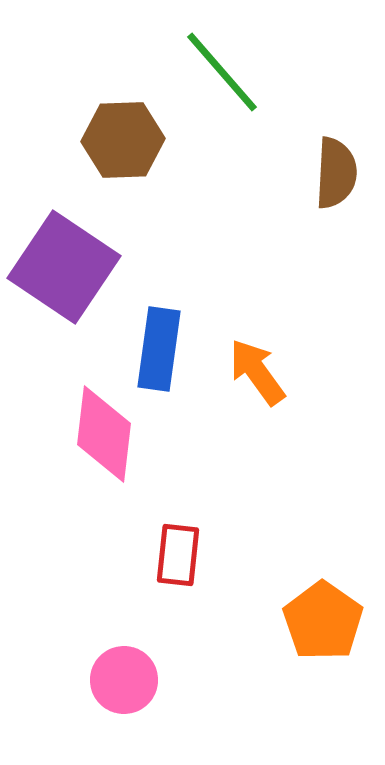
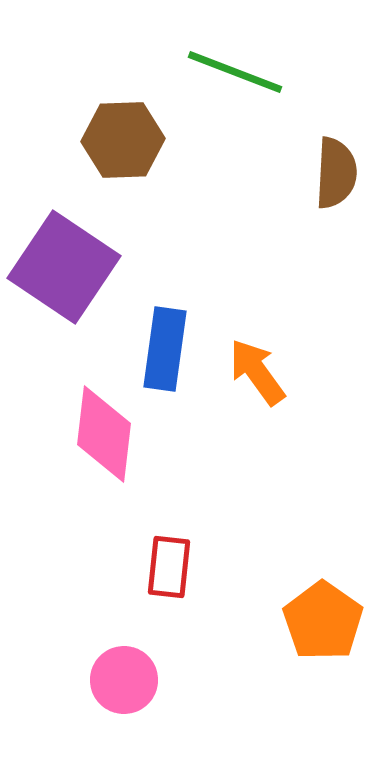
green line: moved 13 px right; rotated 28 degrees counterclockwise
blue rectangle: moved 6 px right
red rectangle: moved 9 px left, 12 px down
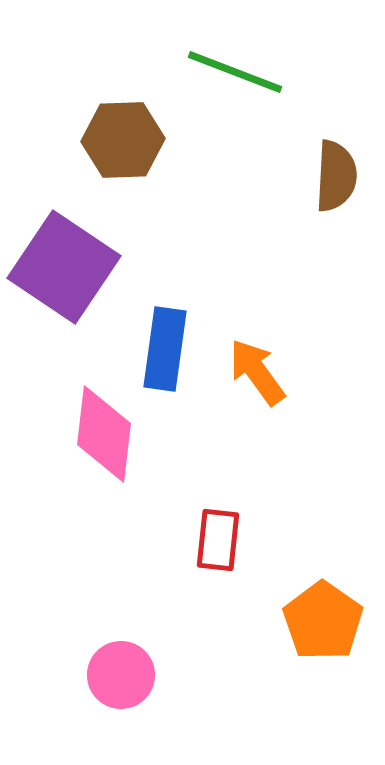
brown semicircle: moved 3 px down
red rectangle: moved 49 px right, 27 px up
pink circle: moved 3 px left, 5 px up
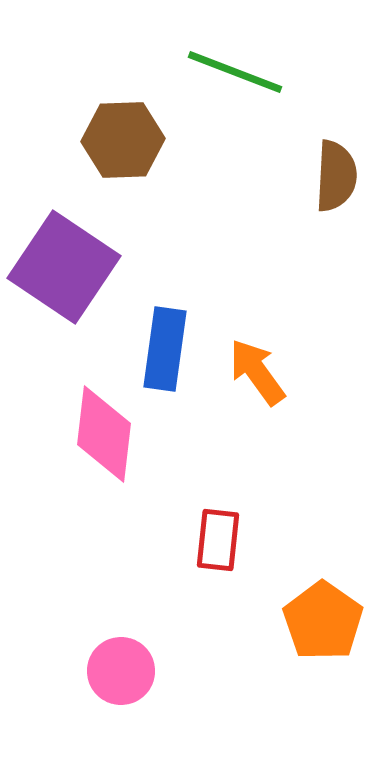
pink circle: moved 4 px up
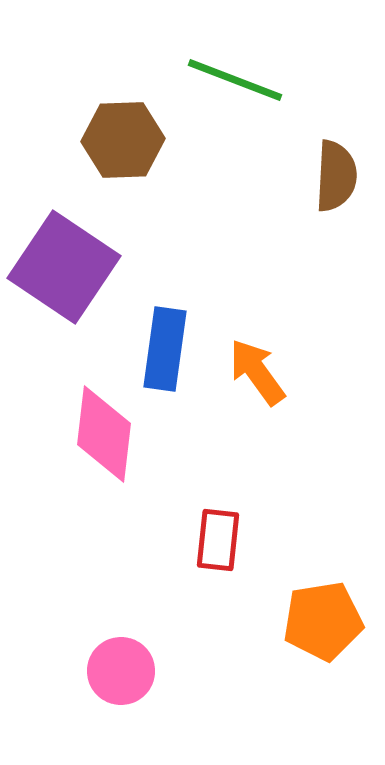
green line: moved 8 px down
orange pentagon: rotated 28 degrees clockwise
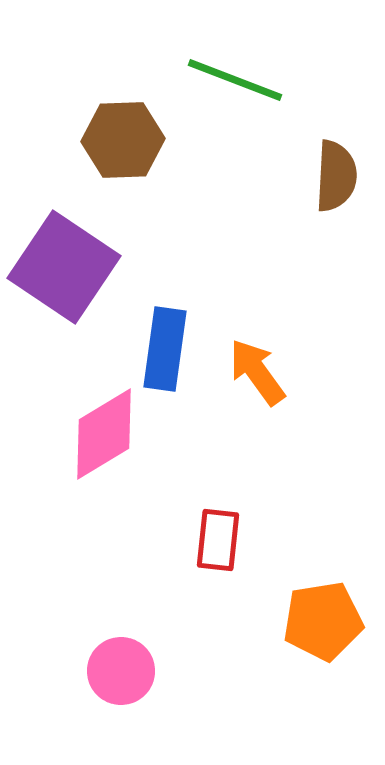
pink diamond: rotated 52 degrees clockwise
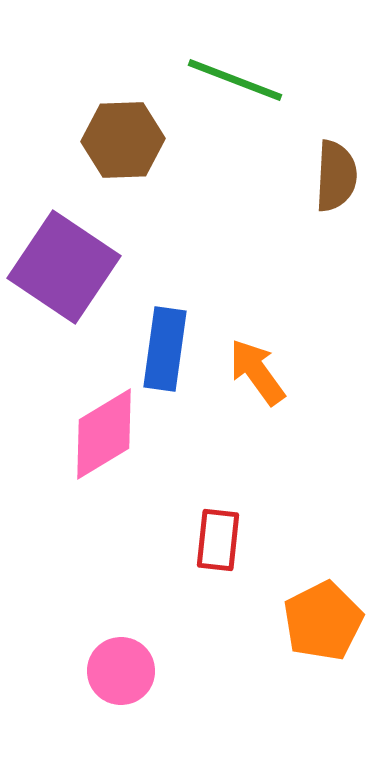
orange pentagon: rotated 18 degrees counterclockwise
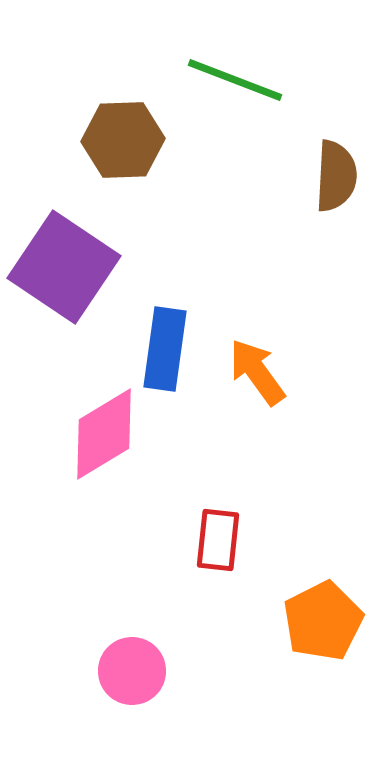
pink circle: moved 11 px right
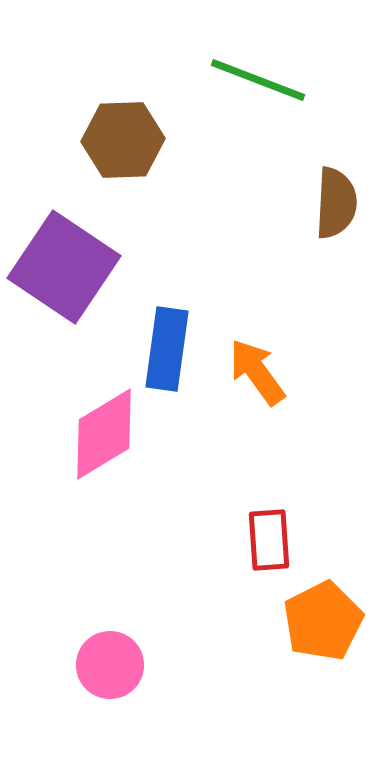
green line: moved 23 px right
brown semicircle: moved 27 px down
blue rectangle: moved 2 px right
red rectangle: moved 51 px right; rotated 10 degrees counterclockwise
pink circle: moved 22 px left, 6 px up
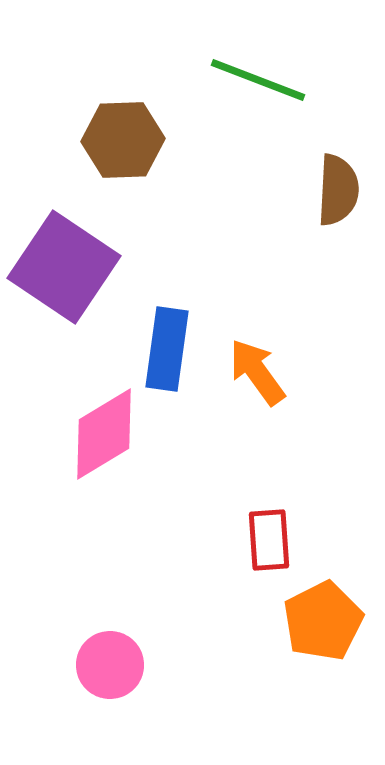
brown semicircle: moved 2 px right, 13 px up
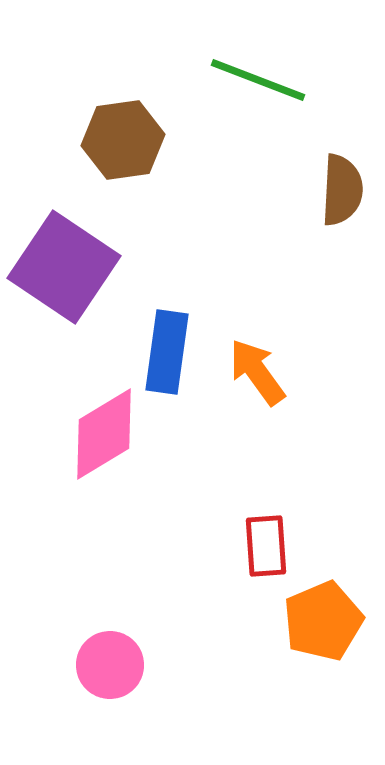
brown hexagon: rotated 6 degrees counterclockwise
brown semicircle: moved 4 px right
blue rectangle: moved 3 px down
red rectangle: moved 3 px left, 6 px down
orange pentagon: rotated 4 degrees clockwise
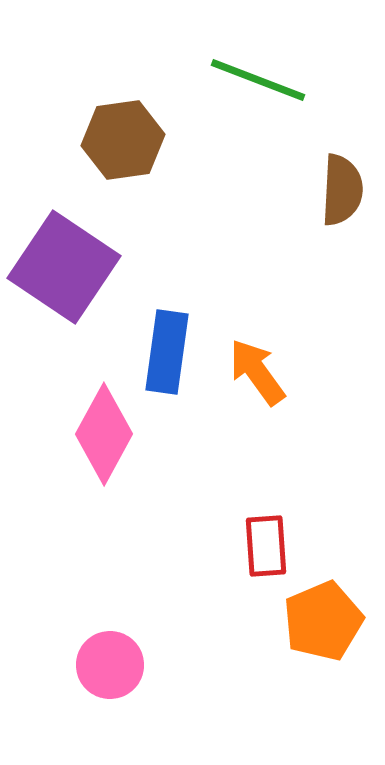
pink diamond: rotated 30 degrees counterclockwise
